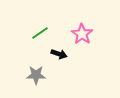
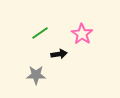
black arrow: rotated 28 degrees counterclockwise
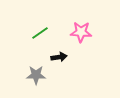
pink star: moved 1 px left, 2 px up; rotated 30 degrees counterclockwise
black arrow: moved 3 px down
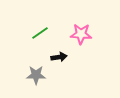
pink star: moved 2 px down
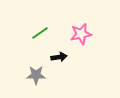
pink star: rotated 15 degrees counterclockwise
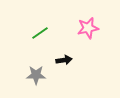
pink star: moved 7 px right, 6 px up
black arrow: moved 5 px right, 3 px down
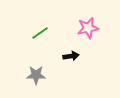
black arrow: moved 7 px right, 4 px up
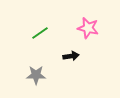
pink star: rotated 25 degrees clockwise
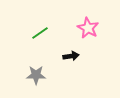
pink star: rotated 15 degrees clockwise
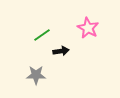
green line: moved 2 px right, 2 px down
black arrow: moved 10 px left, 5 px up
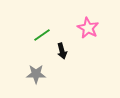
black arrow: moved 1 px right; rotated 84 degrees clockwise
gray star: moved 1 px up
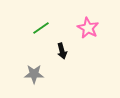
green line: moved 1 px left, 7 px up
gray star: moved 2 px left
